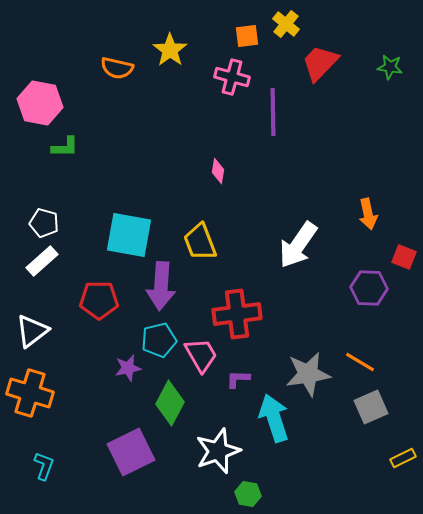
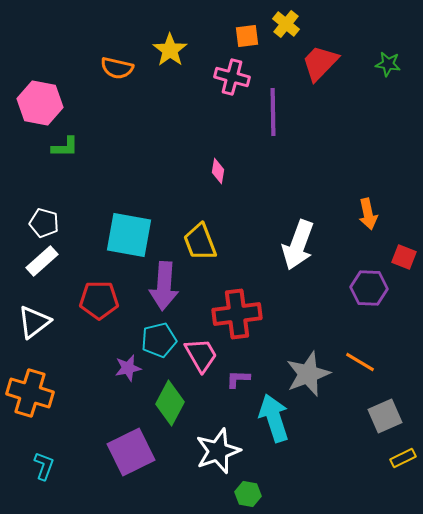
green star: moved 2 px left, 3 px up
white arrow: rotated 15 degrees counterclockwise
purple arrow: moved 3 px right
white triangle: moved 2 px right, 9 px up
gray star: rotated 12 degrees counterclockwise
gray square: moved 14 px right, 9 px down
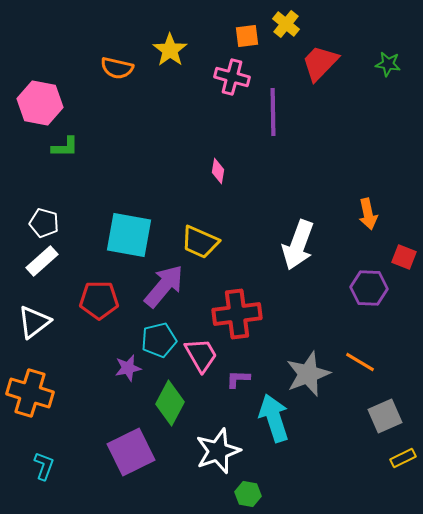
yellow trapezoid: rotated 45 degrees counterclockwise
purple arrow: rotated 144 degrees counterclockwise
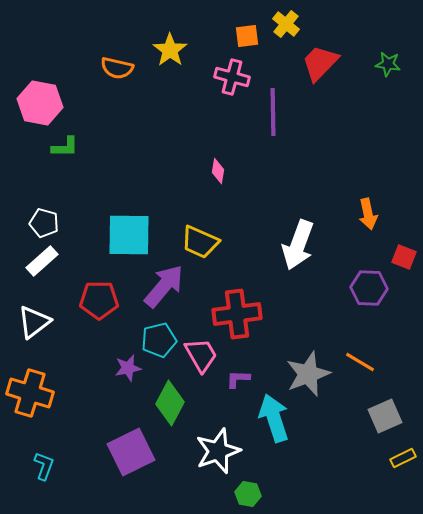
cyan square: rotated 9 degrees counterclockwise
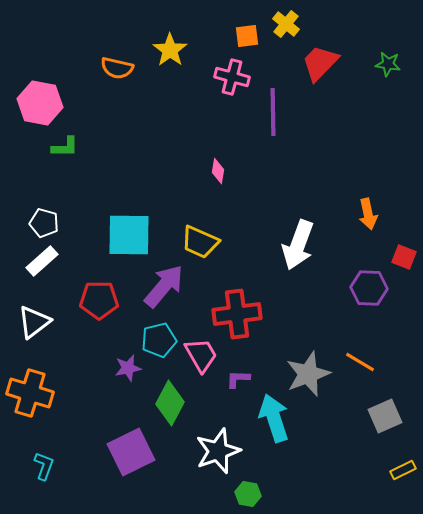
yellow rectangle: moved 12 px down
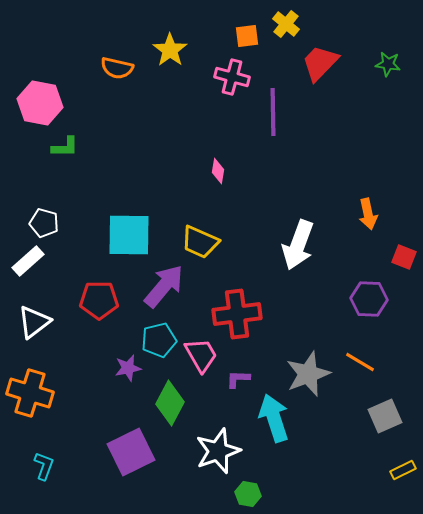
white rectangle: moved 14 px left
purple hexagon: moved 11 px down
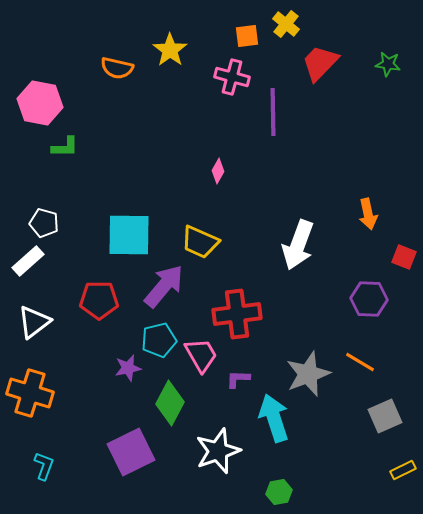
pink diamond: rotated 20 degrees clockwise
green hexagon: moved 31 px right, 2 px up; rotated 20 degrees counterclockwise
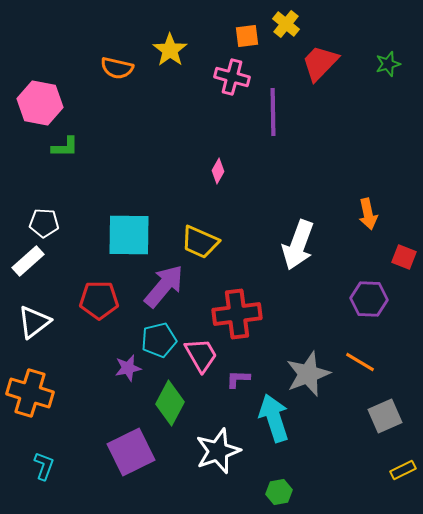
green star: rotated 25 degrees counterclockwise
white pentagon: rotated 12 degrees counterclockwise
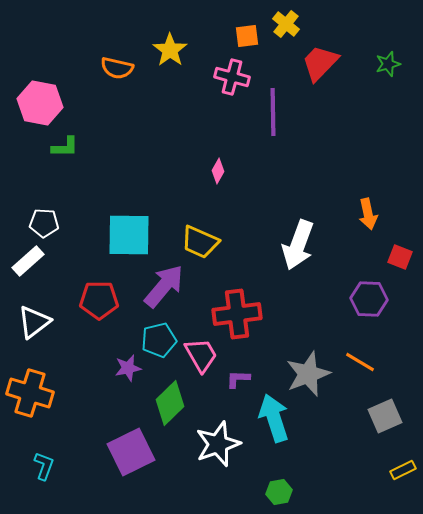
red square: moved 4 px left
green diamond: rotated 18 degrees clockwise
white star: moved 7 px up
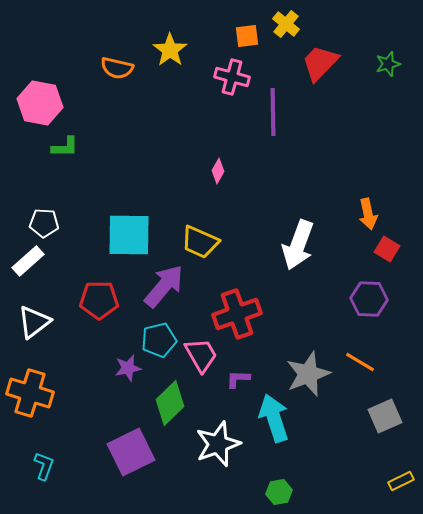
red square: moved 13 px left, 8 px up; rotated 10 degrees clockwise
red cross: rotated 12 degrees counterclockwise
yellow rectangle: moved 2 px left, 11 px down
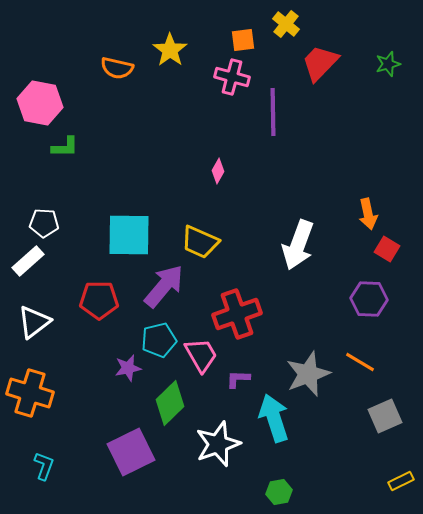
orange square: moved 4 px left, 4 px down
